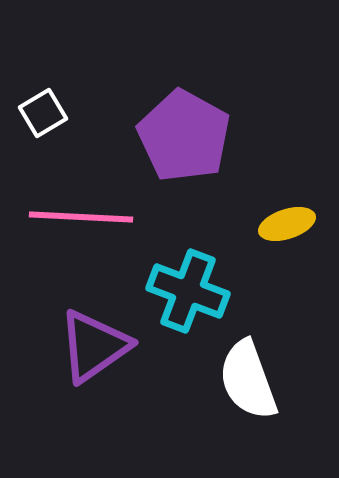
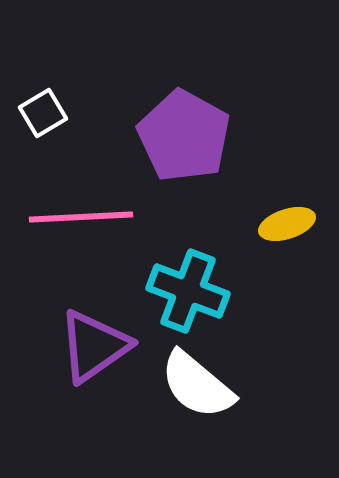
pink line: rotated 6 degrees counterclockwise
white semicircle: moved 51 px left, 5 px down; rotated 30 degrees counterclockwise
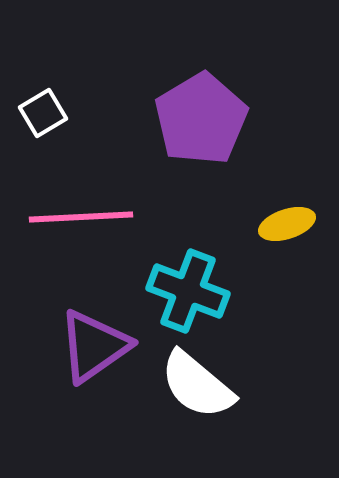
purple pentagon: moved 17 px right, 17 px up; rotated 12 degrees clockwise
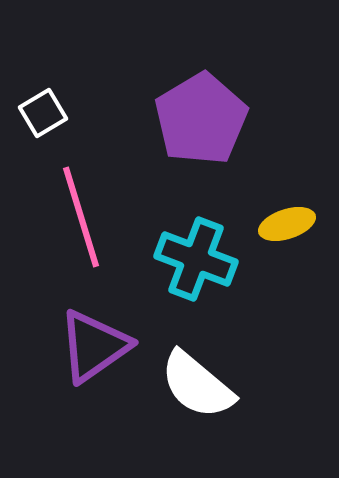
pink line: rotated 76 degrees clockwise
cyan cross: moved 8 px right, 32 px up
